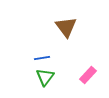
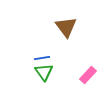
green triangle: moved 1 px left, 5 px up; rotated 12 degrees counterclockwise
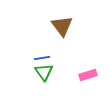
brown triangle: moved 4 px left, 1 px up
pink rectangle: rotated 30 degrees clockwise
